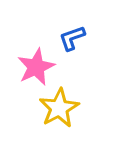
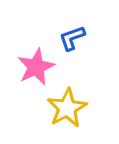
yellow star: moved 8 px right
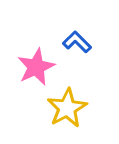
blue L-shape: moved 5 px right, 4 px down; rotated 64 degrees clockwise
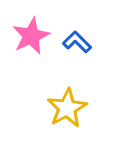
pink star: moved 5 px left, 31 px up
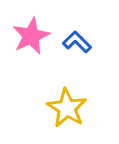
yellow star: rotated 12 degrees counterclockwise
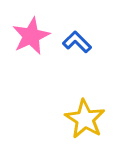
yellow star: moved 18 px right, 11 px down
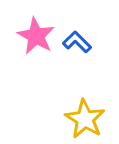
pink star: moved 5 px right; rotated 18 degrees counterclockwise
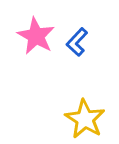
blue L-shape: rotated 92 degrees counterclockwise
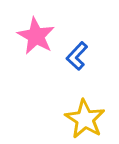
blue L-shape: moved 14 px down
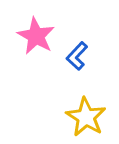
yellow star: moved 1 px right, 2 px up
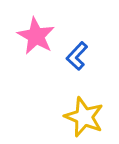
yellow star: moved 2 px left; rotated 9 degrees counterclockwise
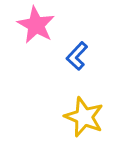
pink star: moved 11 px up
